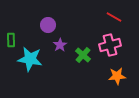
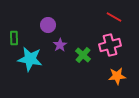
green rectangle: moved 3 px right, 2 px up
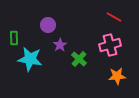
green cross: moved 4 px left, 4 px down
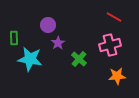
purple star: moved 2 px left, 2 px up
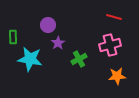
red line: rotated 14 degrees counterclockwise
green rectangle: moved 1 px left, 1 px up
green cross: rotated 21 degrees clockwise
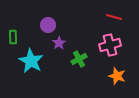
purple star: moved 1 px right
cyan star: moved 1 px right, 2 px down; rotated 20 degrees clockwise
orange star: rotated 24 degrees clockwise
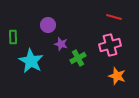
purple star: moved 2 px right, 1 px down; rotated 24 degrees counterclockwise
green cross: moved 1 px left, 1 px up
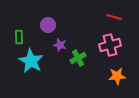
green rectangle: moved 6 px right
purple star: moved 1 px left, 1 px down
orange star: rotated 24 degrees counterclockwise
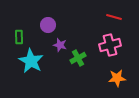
orange star: moved 2 px down
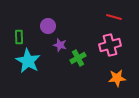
purple circle: moved 1 px down
cyan star: moved 3 px left
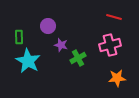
purple star: moved 1 px right
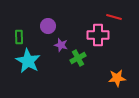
pink cross: moved 12 px left, 10 px up; rotated 15 degrees clockwise
